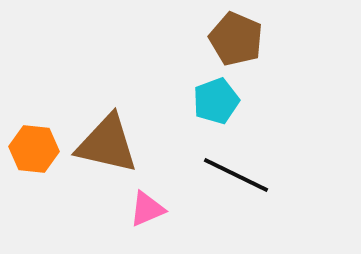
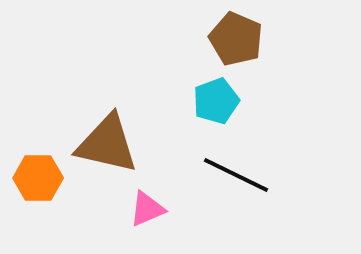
orange hexagon: moved 4 px right, 29 px down; rotated 6 degrees counterclockwise
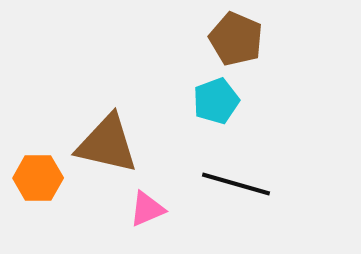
black line: moved 9 px down; rotated 10 degrees counterclockwise
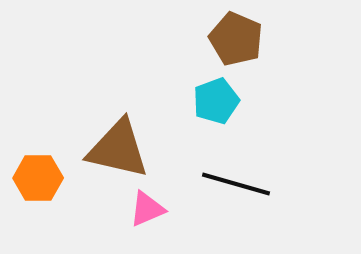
brown triangle: moved 11 px right, 5 px down
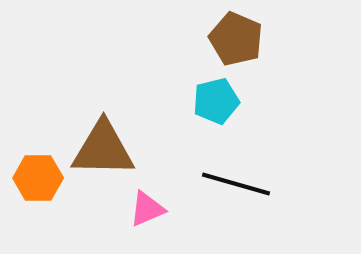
cyan pentagon: rotated 6 degrees clockwise
brown triangle: moved 15 px left; rotated 12 degrees counterclockwise
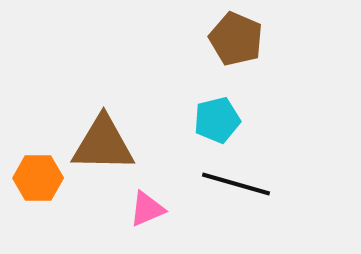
cyan pentagon: moved 1 px right, 19 px down
brown triangle: moved 5 px up
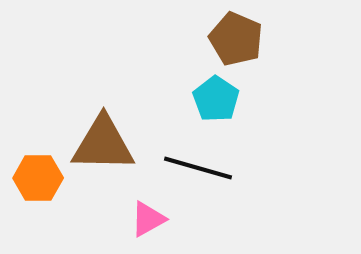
cyan pentagon: moved 1 px left, 21 px up; rotated 24 degrees counterclockwise
black line: moved 38 px left, 16 px up
pink triangle: moved 1 px right, 10 px down; rotated 6 degrees counterclockwise
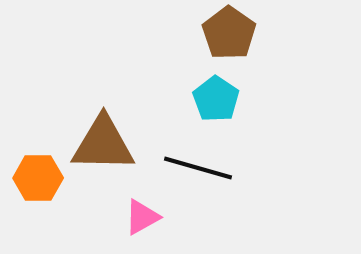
brown pentagon: moved 7 px left, 6 px up; rotated 12 degrees clockwise
pink triangle: moved 6 px left, 2 px up
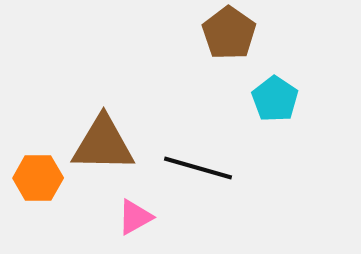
cyan pentagon: moved 59 px right
pink triangle: moved 7 px left
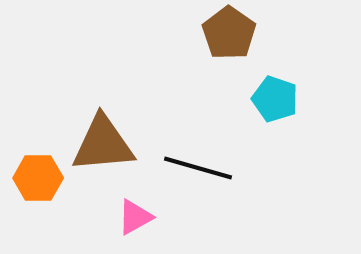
cyan pentagon: rotated 15 degrees counterclockwise
brown triangle: rotated 6 degrees counterclockwise
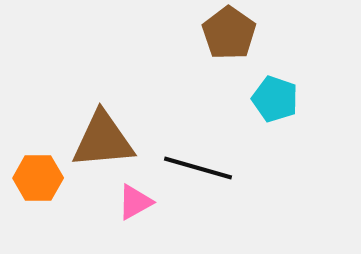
brown triangle: moved 4 px up
pink triangle: moved 15 px up
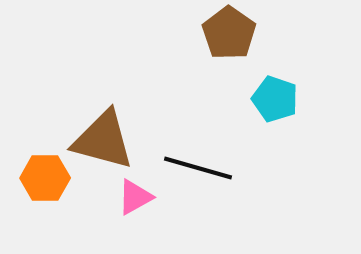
brown triangle: rotated 20 degrees clockwise
orange hexagon: moved 7 px right
pink triangle: moved 5 px up
